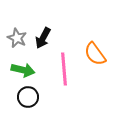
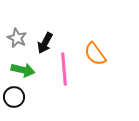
black arrow: moved 2 px right, 5 px down
black circle: moved 14 px left
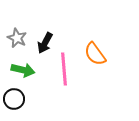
black circle: moved 2 px down
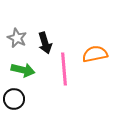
black arrow: rotated 45 degrees counterclockwise
orange semicircle: rotated 115 degrees clockwise
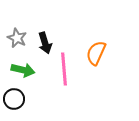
orange semicircle: moved 1 px right, 1 px up; rotated 55 degrees counterclockwise
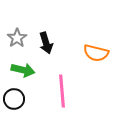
gray star: rotated 12 degrees clockwise
black arrow: moved 1 px right
orange semicircle: rotated 100 degrees counterclockwise
pink line: moved 2 px left, 22 px down
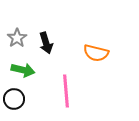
pink line: moved 4 px right
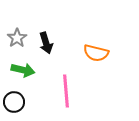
black circle: moved 3 px down
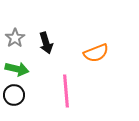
gray star: moved 2 px left
orange semicircle: rotated 35 degrees counterclockwise
green arrow: moved 6 px left, 1 px up
black circle: moved 7 px up
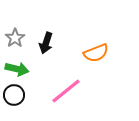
black arrow: rotated 35 degrees clockwise
pink line: rotated 56 degrees clockwise
